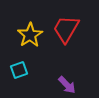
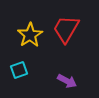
purple arrow: moved 4 px up; rotated 18 degrees counterclockwise
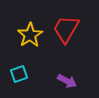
cyan square: moved 4 px down
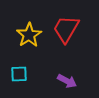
yellow star: moved 1 px left
cyan square: rotated 18 degrees clockwise
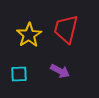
red trapezoid: rotated 16 degrees counterclockwise
purple arrow: moved 7 px left, 10 px up
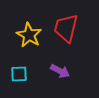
red trapezoid: moved 1 px up
yellow star: rotated 10 degrees counterclockwise
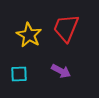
red trapezoid: rotated 8 degrees clockwise
purple arrow: moved 1 px right
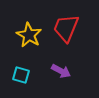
cyan square: moved 2 px right, 1 px down; rotated 18 degrees clockwise
